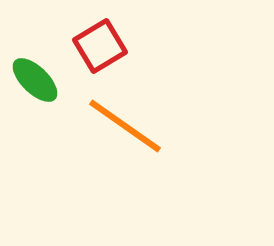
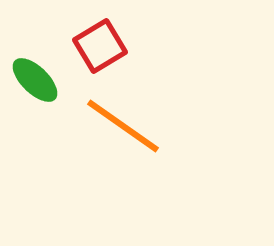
orange line: moved 2 px left
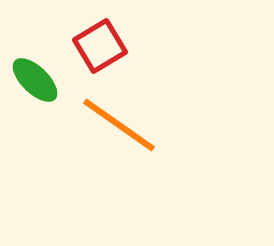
orange line: moved 4 px left, 1 px up
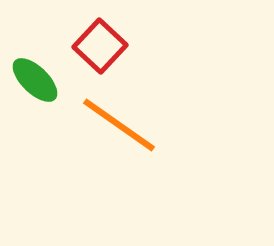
red square: rotated 16 degrees counterclockwise
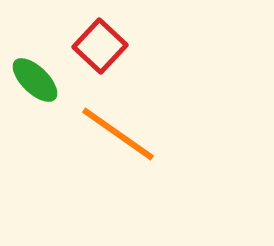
orange line: moved 1 px left, 9 px down
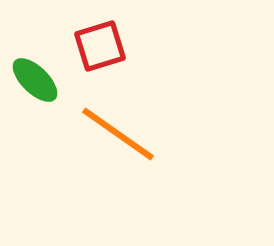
red square: rotated 30 degrees clockwise
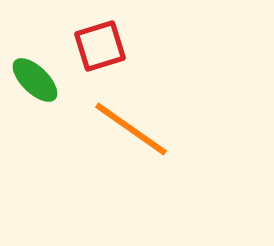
orange line: moved 13 px right, 5 px up
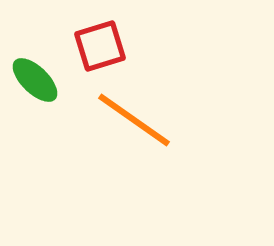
orange line: moved 3 px right, 9 px up
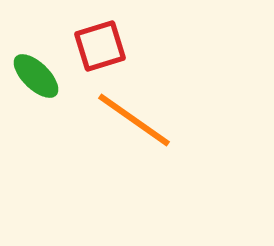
green ellipse: moved 1 px right, 4 px up
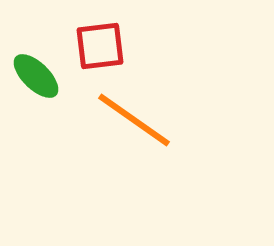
red square: rotated 10 degrees clockwise
